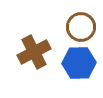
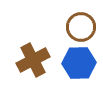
brown cross: moved 1 px left, 8 px down
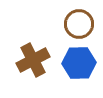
brown circle: moved 2 px left, 3 px up
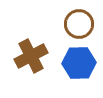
brown cross: moved 2 px left, 4 px up
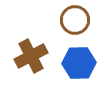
brown circle: moved 4 px left, 4 px up
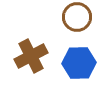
brown circle: moved 2 px right, 3 px up
